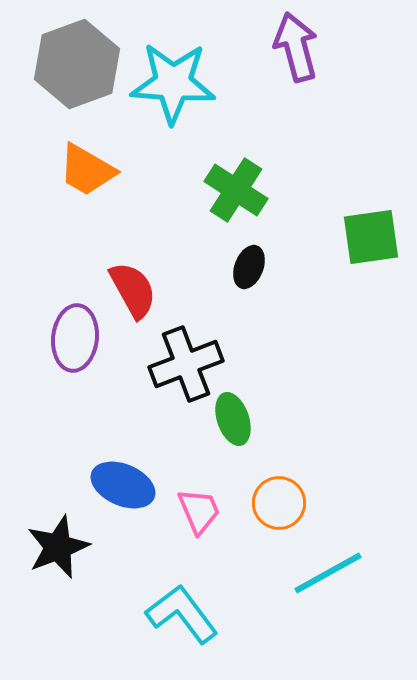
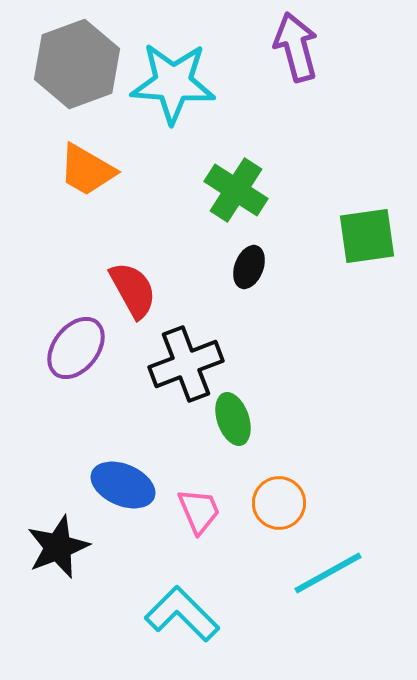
green square: moved 4 px left, 1 px up
purple ellipse: moved 1 px right, 10 px down; rotated 32 degrees clockwise
cyan L-shape: rotated 8 degrees counterclockwise
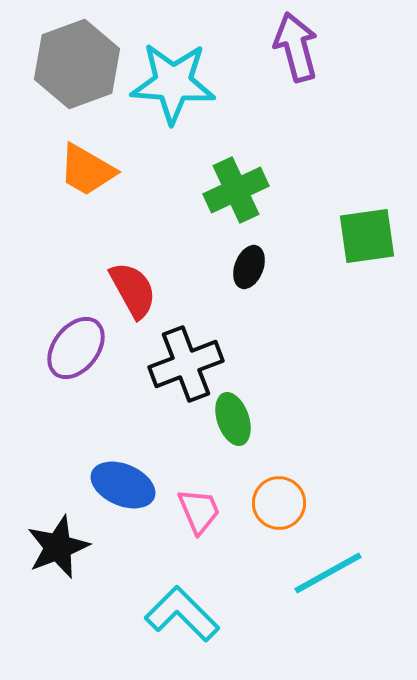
green cross: rotated 32 degrees clockwise
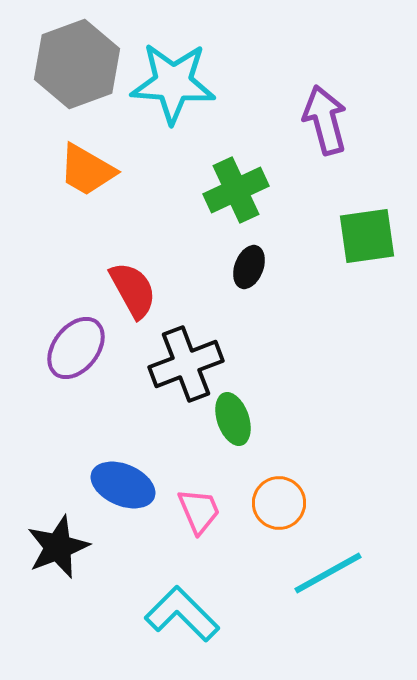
purple arrow: moved 29 px right, 73 px down
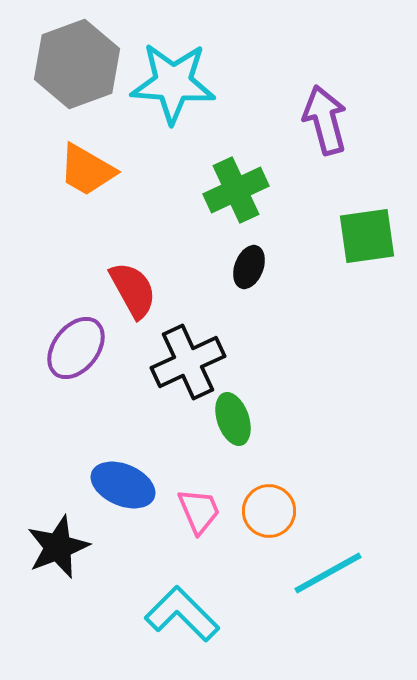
black cross: moved 2 px right, 2 px up; rotated 4 degrees counterclockwise
orange circle: moved 10 px left, 8 px down
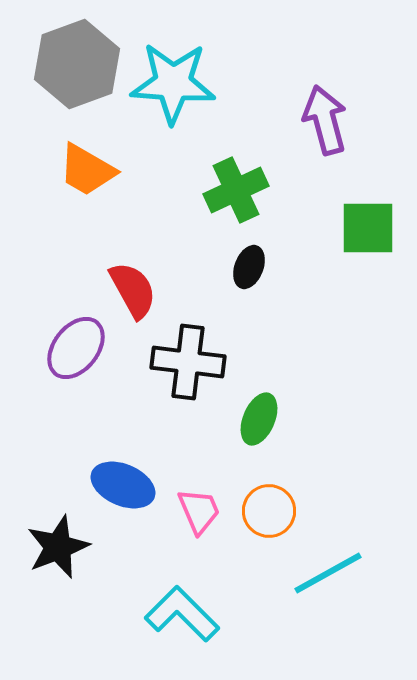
green square: moved 1 px right, 8 px up; rotated 8 degrees clockwise
black cross: rotated 32 degrees clockwise
green ellipse: moved 26 px right; rotated 42 degrees clockwise
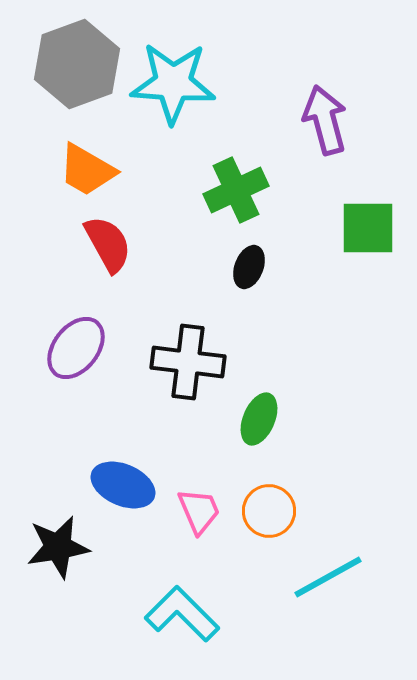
red semicircle: moved 25 px left, 46 px up
black star: rotated 12 degrees clockwise
cyan line: moved 4 px down
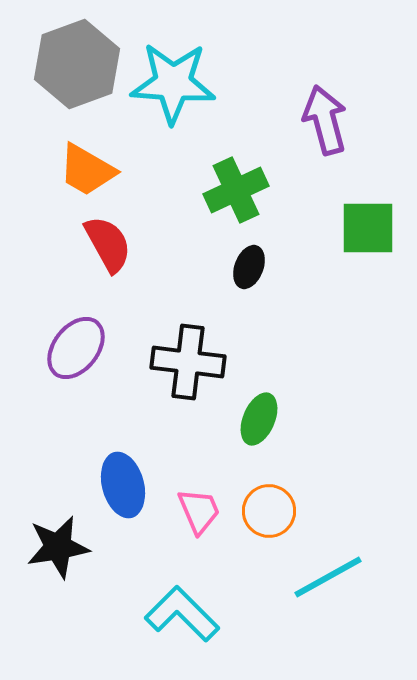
blue ellipse: rotated 52 degrees clockwise
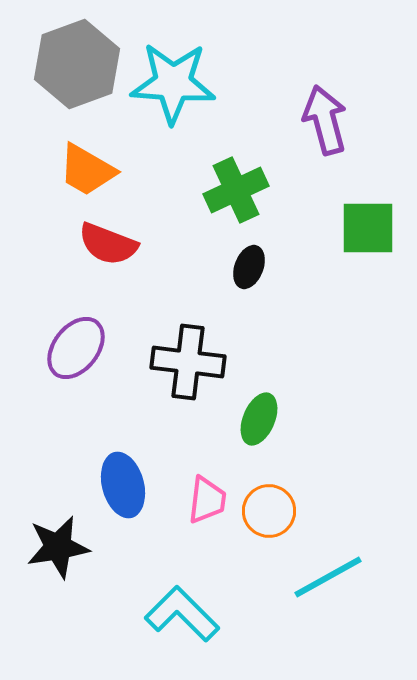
red semicircle: rotated 140 degrees clockwise
pink trapezoid: moved 8 px right, 11 px up; rotated 30 degrees clockwise
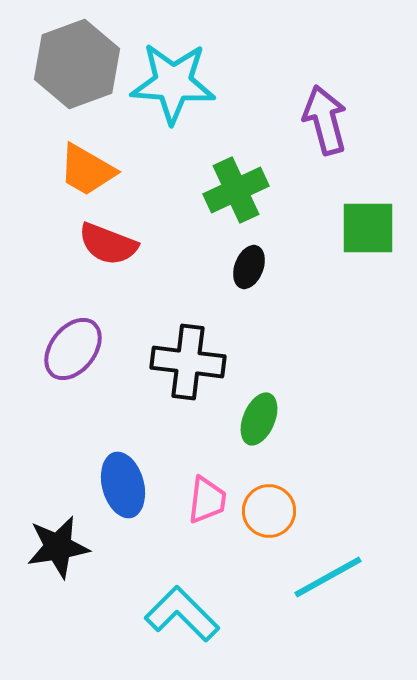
purple ellipse: moved 3 px left, 1 px down
